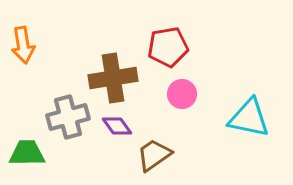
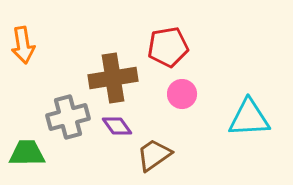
cyan triangle: rotated 15 degrees counterclockwise
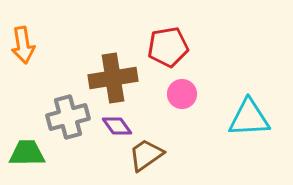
brown trapezoid: moved 8 px left
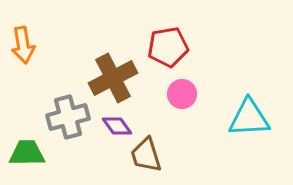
brown cross: rotated 18 degrees counterclockwise
brown trapezoid: rotated 72 degrees counterclockwise
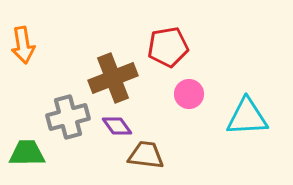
brown cross: rotated 6 degrees clockwise
pink circle: moved 7 px right
cyan triangle: moved 2 px left, 1 px up
brown trapezoid: rotated 114 degrees clockwise
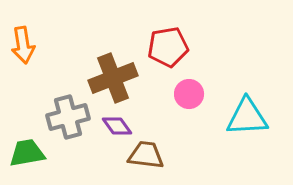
green trapezoid: rotated 9 degrees counterclockwise
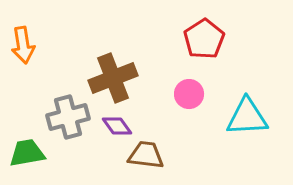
red pentagon: moved 36 px right, 8 px up; rotated 24 degrees counterclockwise
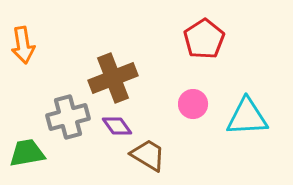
pink circle: moved 4 px right, 10 px down
brown trapezoid: moved 2 px right; rotated 24 degrees clockwise
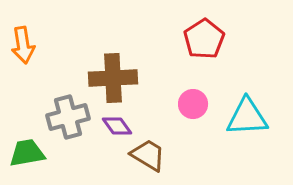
brown cross: rotated 18 degrees clockwise
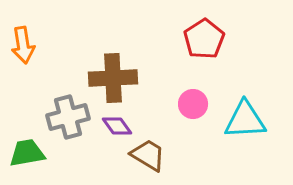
cyan triangle: moved 2 px left, 3 px down
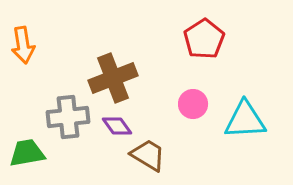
brown cross: rotated 18 degrees counterclockwise
gray cross: rotated 9 degrees clockwise
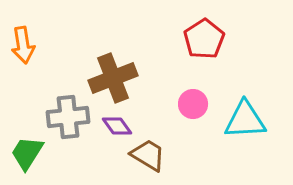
green trapezoid: rotated 48 degrees counterclockwise
